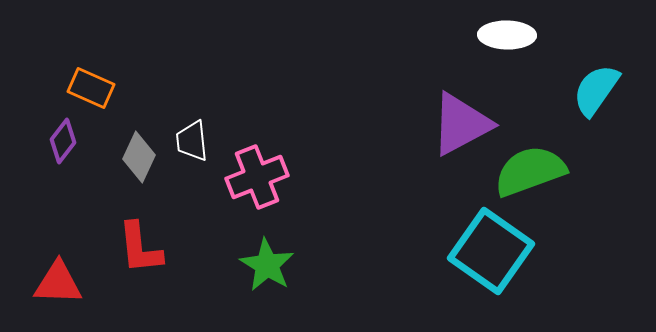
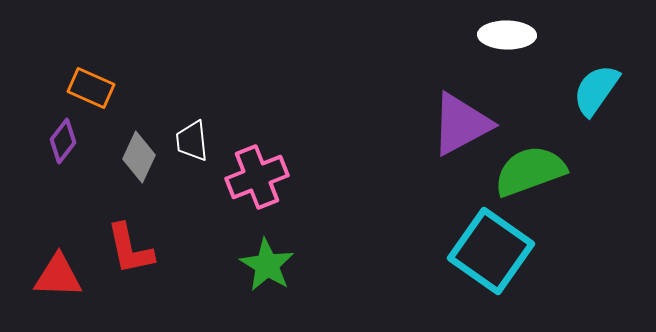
red L-shape: moved 10 px left, 1 px down; rotated 6 degrees counterclockwise
red triangle: moved 7 px up
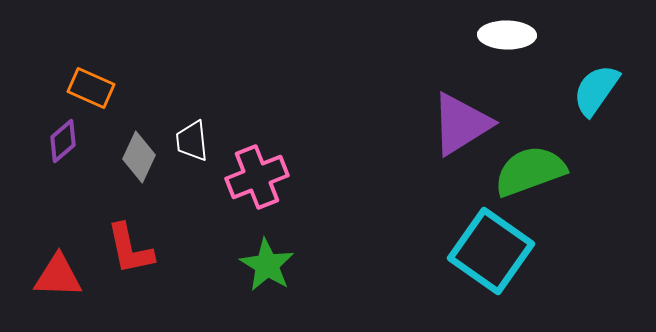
purple triangle: rotated 4 degrees counterclockwise
purple diamond: rotated 12 degrees clockwise
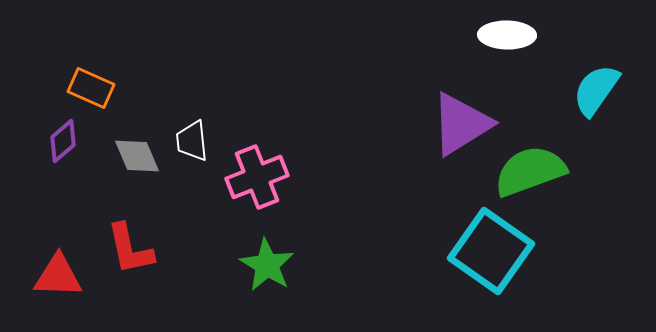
gray diamond: moved 2 px left, 1 px up; rotated 48 degrees counterclockwise
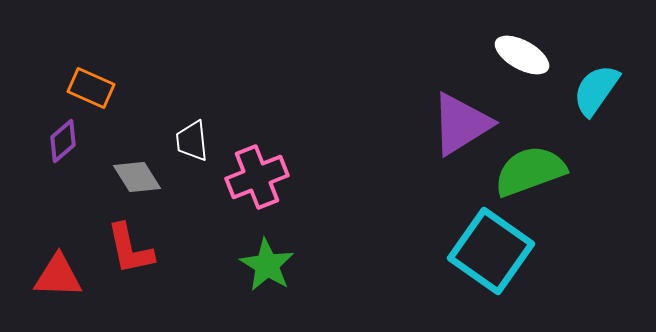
white ellipse: moved 15 px right, 20 px down; rotated 28 degrees clockwise
gray diamond: moved 21 px down; rotated 9 degrees counterclockwise
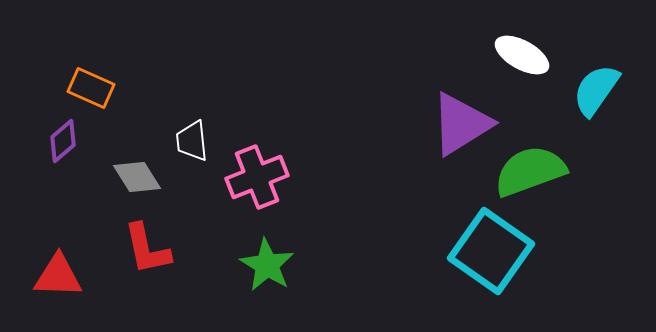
red L-shape: moved 17 px right
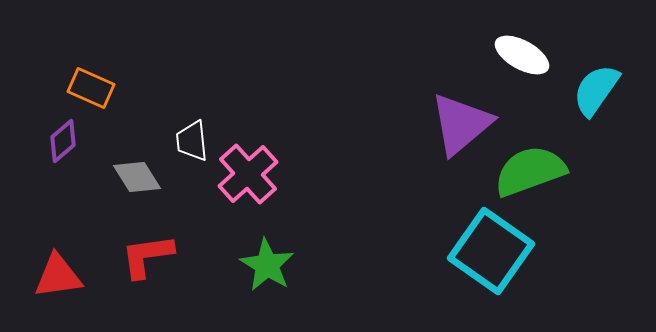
purple triangle: rotated 8 degrees counterclockwise
pink cross: moved 9 px left, 3 px up; rotated 20 degrees counterclockwise
red L-shape: moved 7 px down; rotated 94 degrees clockwise
red triangle: rotated 10 degrees counterclockwise
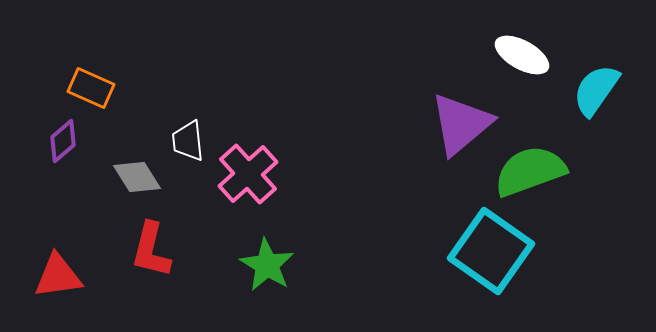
white trapezoid: moved 4 px left
red L-shape: moved 4 px right, 6 px up; rotated 68 degrees counterclockwise
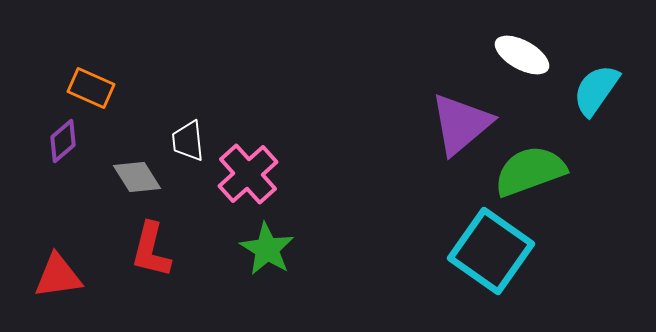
green star: moved 16 px up
